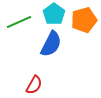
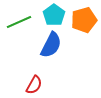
cyan pentagon: moved 1 px down
blue semicircle: moved 1 px down
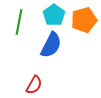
green line: rotated 55 degrees counterclockwise
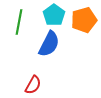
blue semicircle: moved 2 px left, 1 px up
red semicircle: moved 1 px left
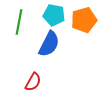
cyan pentagon: rotated 25 degrees counterclockwise
red semicircle: moved 3 px up
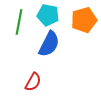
cyan pentagon: moved 6 px left
